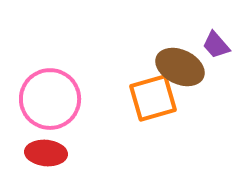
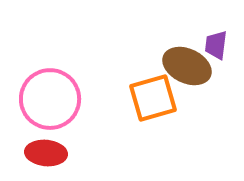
purple trapezoid: rotated 48 degrees clockwise
brown ellipse: moved 7 px right, 1 px up
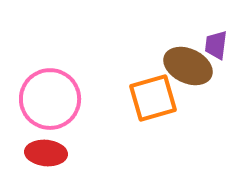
brown ellipse: moved 1 px right
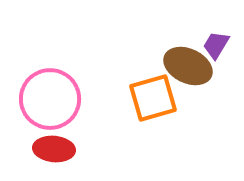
purple trapezoid: rotated 24 degrees clockwise
red ellipse: moved 8 px right, 4 px up
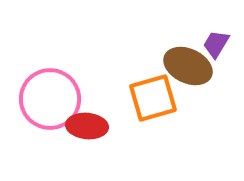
purple trapezoid: moved 1 px up
red ellipse: moved 33 px right, 23 px up
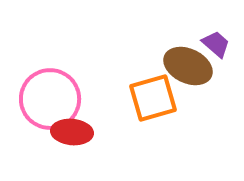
purple trapezoid: rotated 100 degrees clockwise
red ellipse: moved 15 px left, 6 px down
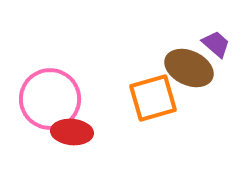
brown ellipse: moved 1 px right, 2 px down
